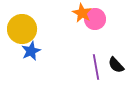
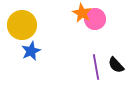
yellow circle: moved 4 px up
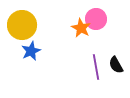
orange star: moved 1 px left, 15 px down
pink circle: moved 1 px right
black semicircle: rotated 12 degrees clockwise
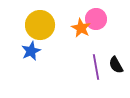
yellow circle: moved 18 px right
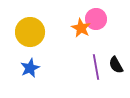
yellow circle: moved 10 px left, 7 px down
blue star: moved 1 px left, 17 px down
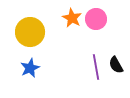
orange star: moved 9 px left, 10 px up
